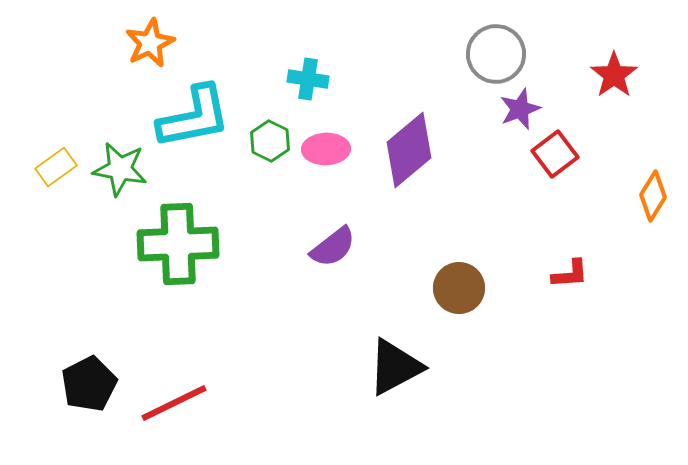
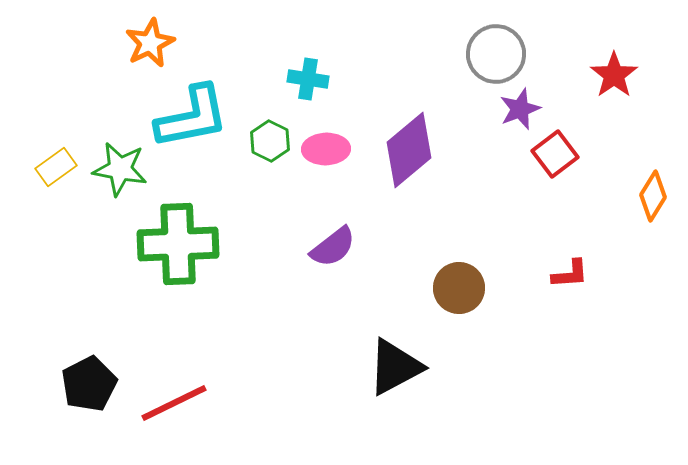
cyan L-shape: moved 2 px left
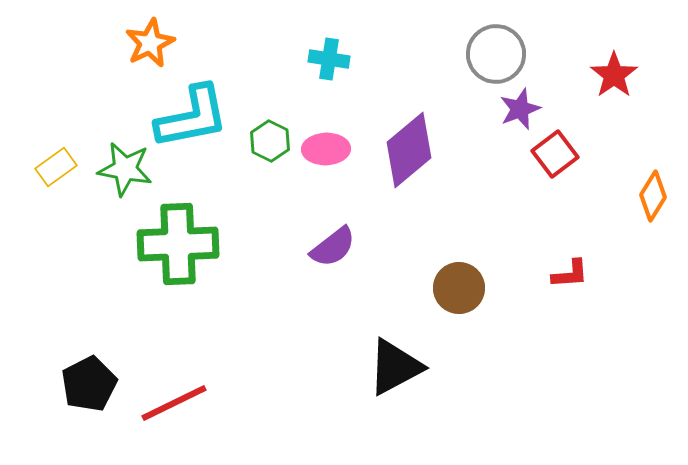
cyan cross: moved 21 px right, 20 px up
green star: moved 5 px right
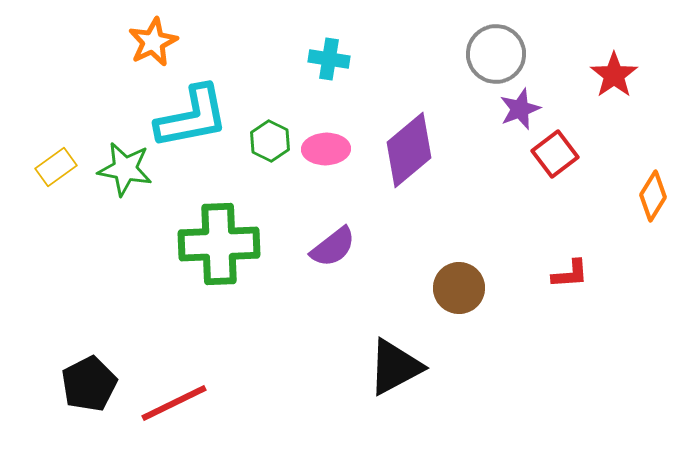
orange star: moved 3 px right, 1 px up
green cross: moved 41 px right
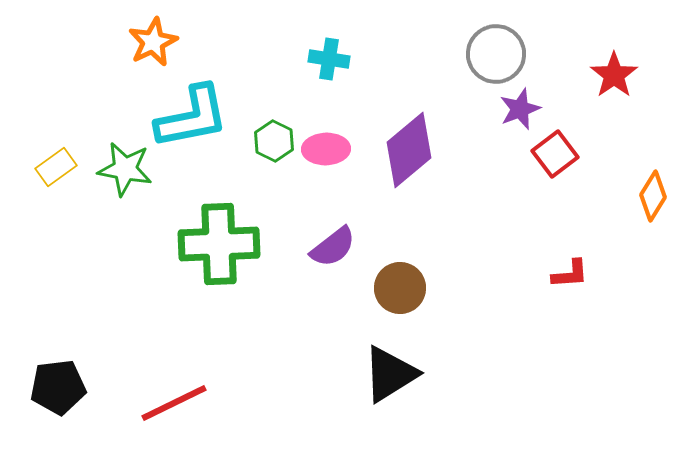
green hexagon: moved 4 px right
brown circle: moved 59 px left
black triangle: moved 5 px left, 7 px down; rotated 4 degrees counterclockwise
black pentagon: moved 31 px left, 3 px down; rotated 20 degrees clockwise
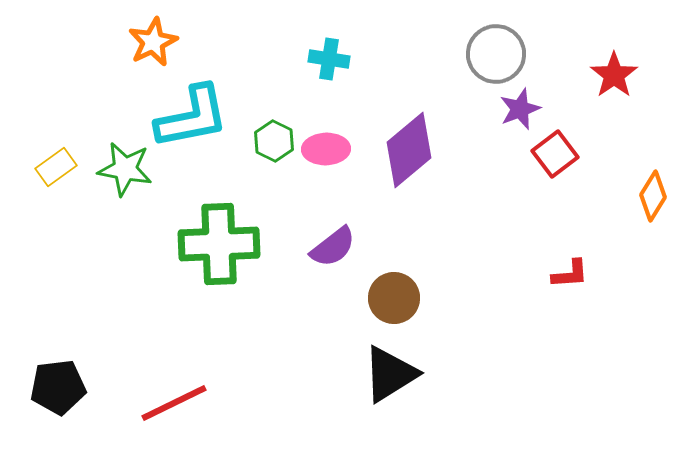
brown circle: moved 6 px left, 10 px down
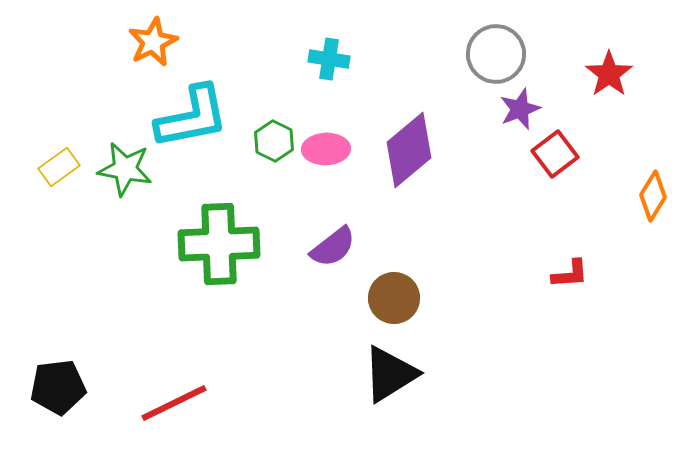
red star: moved 5 px left, 1 px up
yellow rectangle: moved 3 px right
